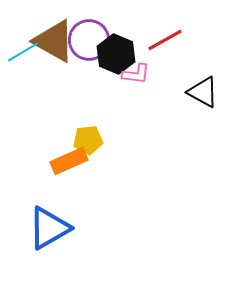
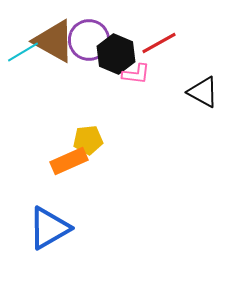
red line: moved 6 px left, 3 px down
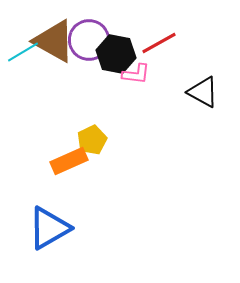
black hexagon: rotated 12 degrees counterclockwise
yellow pentagon: moved 4 px right; rotated 20 degrees counterclockwise
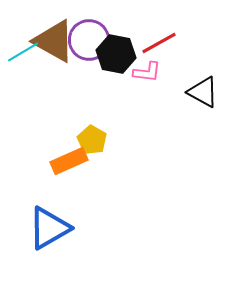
pink L-shape: moved 11 px right, 2 px up
yellow pentagon: rotated 16 degrees counterclockwise
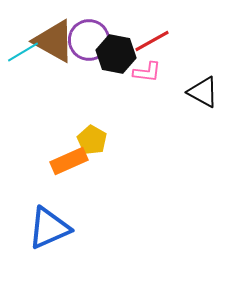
red line: moved 7 px left, 2 px up
blue triangle: rotated 6 degrees clockwise
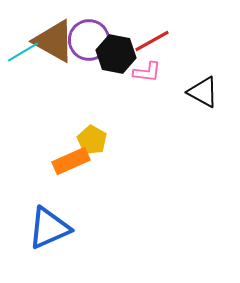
orange rectangle: moved 2 px right
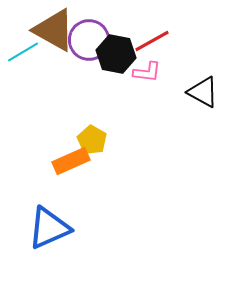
brown triangle: moved 11 px up
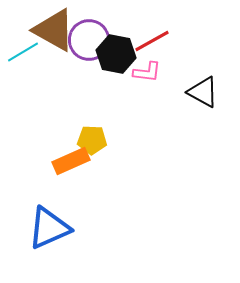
yellow pentagon: rotated 28 degrees counterclockwise
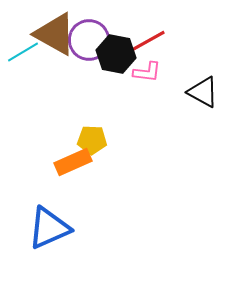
brown triangle: moved 1 px right, 4 px down
red line: moved 4 px left
orange rectangle: moved 2 px right, 1 px down
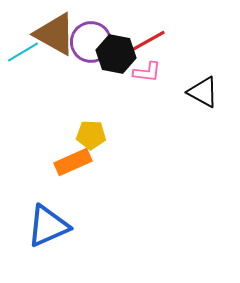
purple circle: moved 2 px right, 2 px down
yellow pentagon: moved 1 px left, 5 px up
blue triangle: moved 1 px left, 2 px up
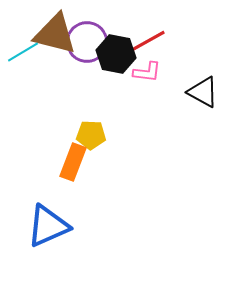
brown triangle: rotated 15 degrees counterclockwise
purple circle: moved 4 px left
orange rectangle: rotated 45 degrees counterclockwise
